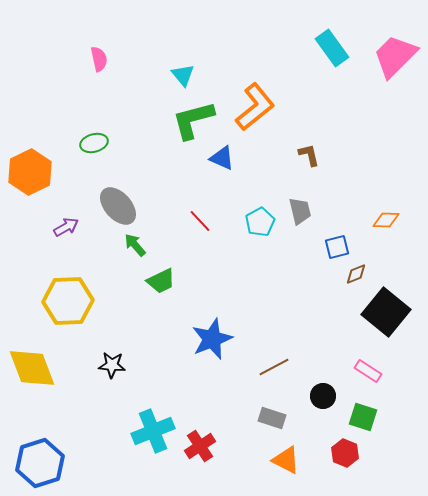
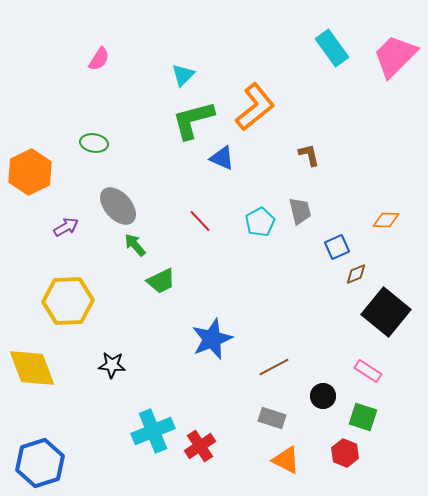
pink semicircle: rotated 45 degrees clockwise
cyan triangle: rotated 25 degrees clockwise
green ellipse: rotated 24 degrees clockwise
blue square: rotated 10 degrees counterclockwise
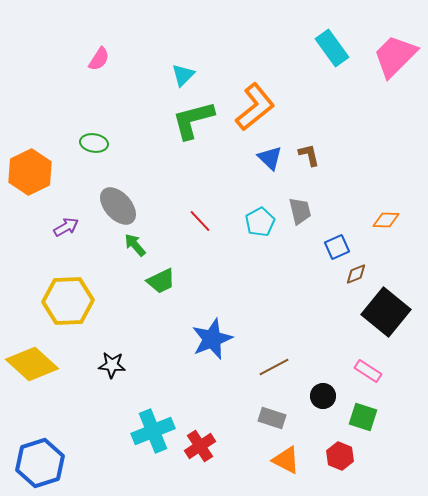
blue triangle: moved 48 px right; rotated 20 degrees clockwise
yellow diamond: moved 4 px up; rotated 27 degrees counterclockwise
red hexagon: moved 5 px left, 3 px down
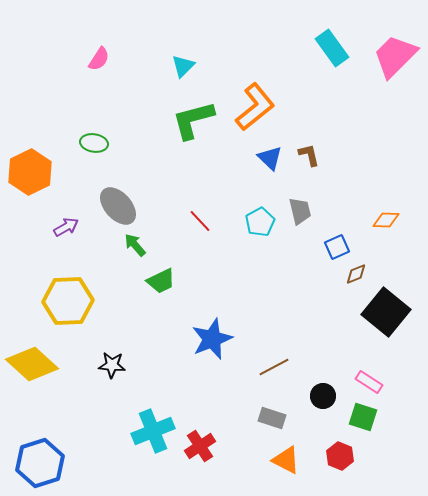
cyan triangle: moved 9 px up
pink rectangle: moved 1 px right, 11 px down
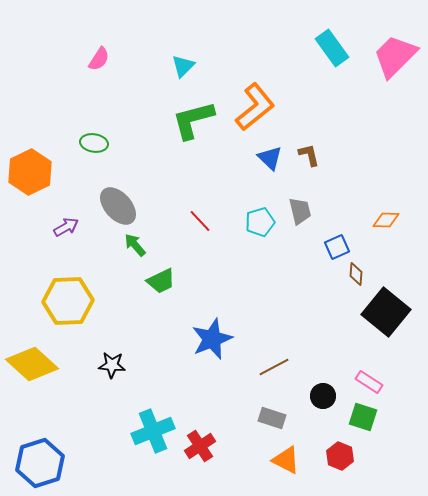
cyan pentagon: rotated 12 degrees clockwise
brown diamond: rotated 65 degrees counterclockwise
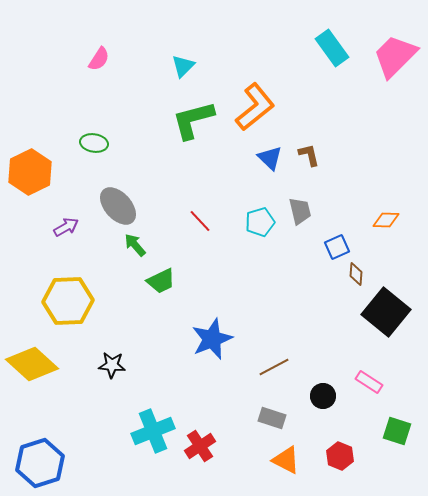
green square: moved 34 px right, 14 px down
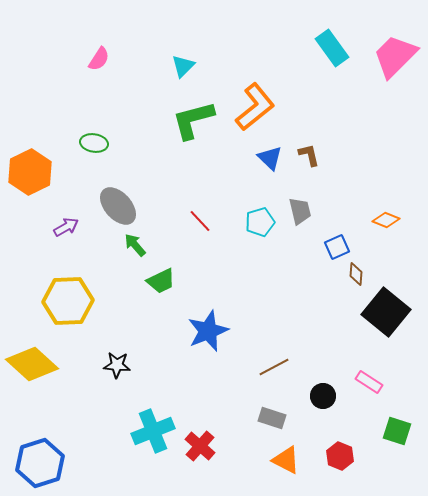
orange diamond: rotated 20 degrees clockwise
blue star: moved 4 px left, 8 px up
black star: moved 5 px right
red cross: rotated 16 degrees counterclockwise
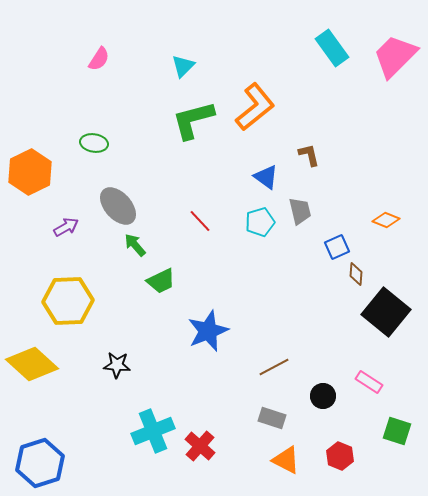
blue triangle: moved 4 px left, 19 px down; rotated 8 degrees counterclockwise
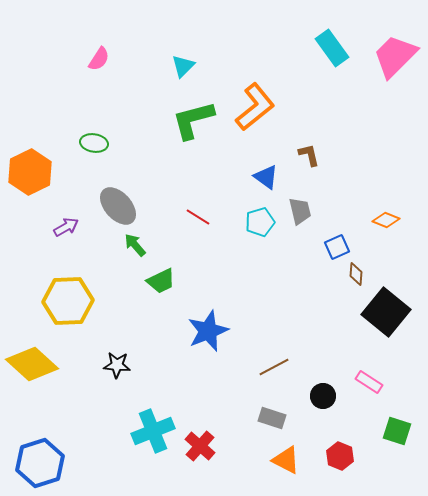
red line: moved 2 px left, 4 px up; rotated 15 degrees counterclockwise
